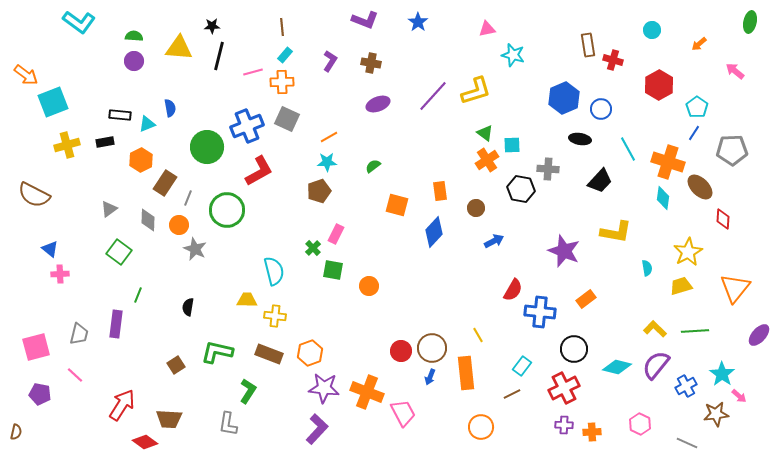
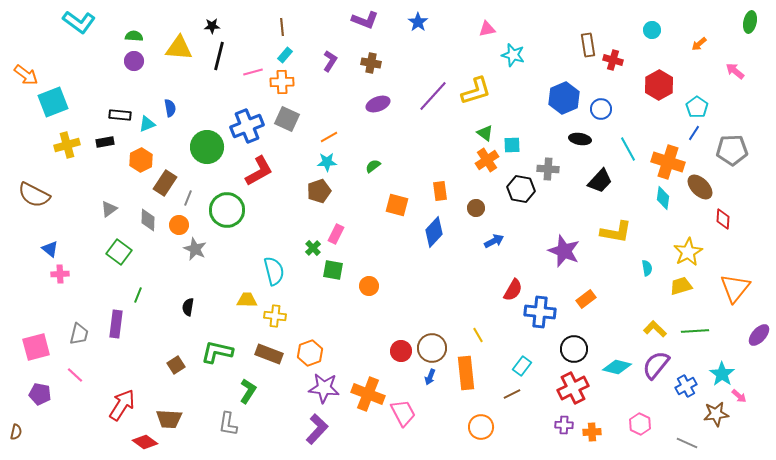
red cross at (564, 388): moved 9 px right
orange cross at (367, 392): moved 1 px right, 2 px down
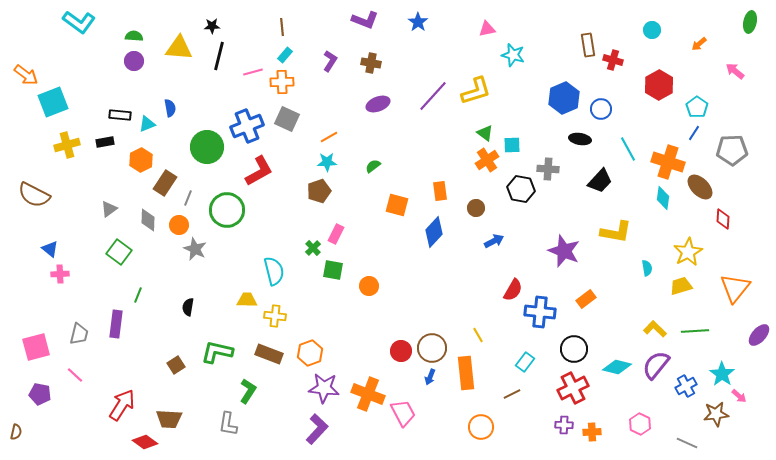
cyan rectangle at (522, 366): moved 3 px right, 4 px up
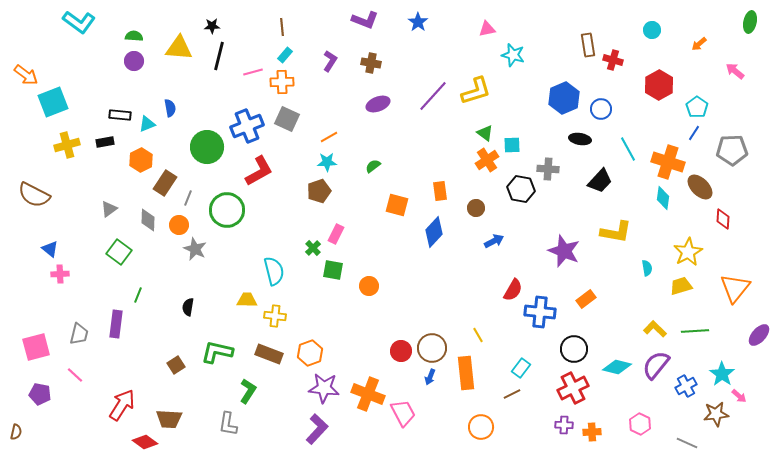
cyan rectangle at (525, 362): moved 4 px left, 6 px down
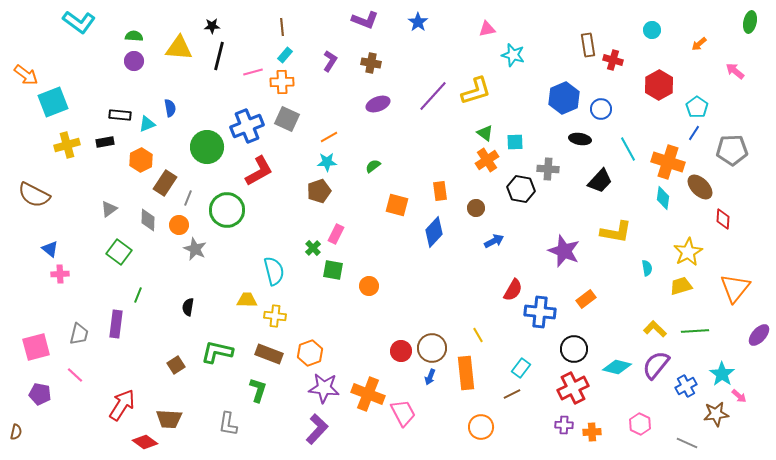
cyan square at (512, 145): moved 3 px right, 3 px up
green L-shape at (248, 391): moved 10 px right, 1 px up; rotated 15 degrees counterclockwise
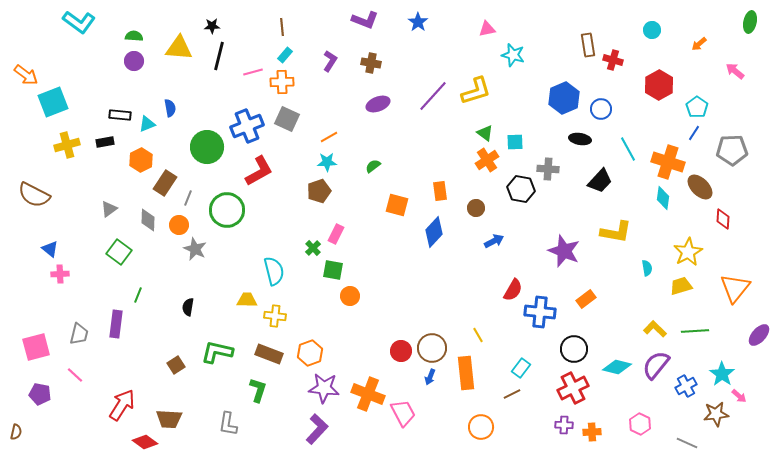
orange circle at (369, 286): moved 19 px left, 10 px down
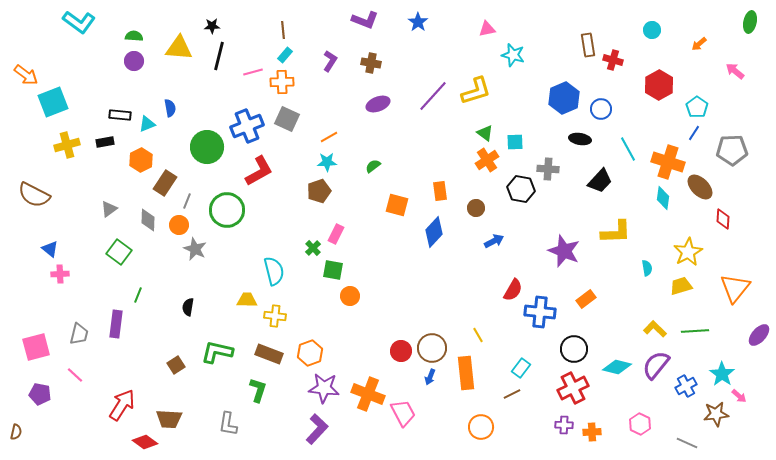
brown line at (282, 27): moved 1 px right, 3 px down
gray line at (188, 198): moved 1 px left, 3 px down
yellow L-shape at (616, 232): rotated 12 degrees counterclockwise
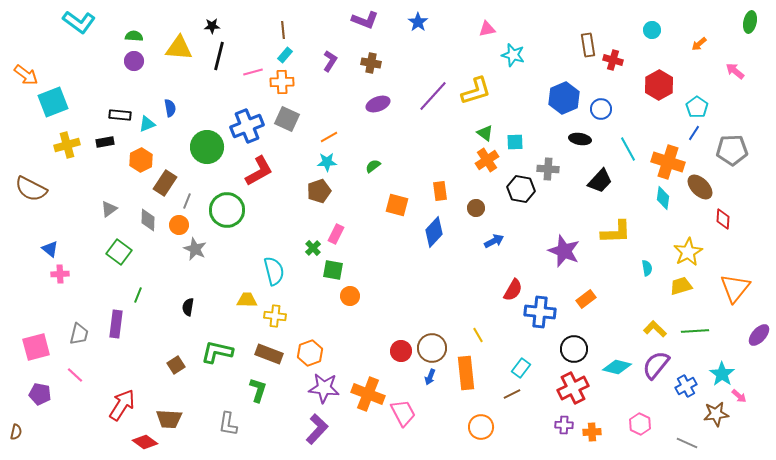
brown semicircle at (34, 195): moved 3 px left, 6 px up
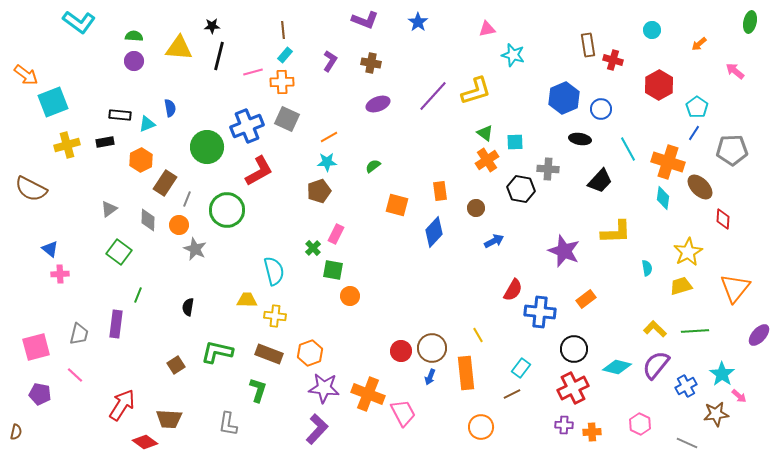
gray line at (187, 201): moved 2 px up
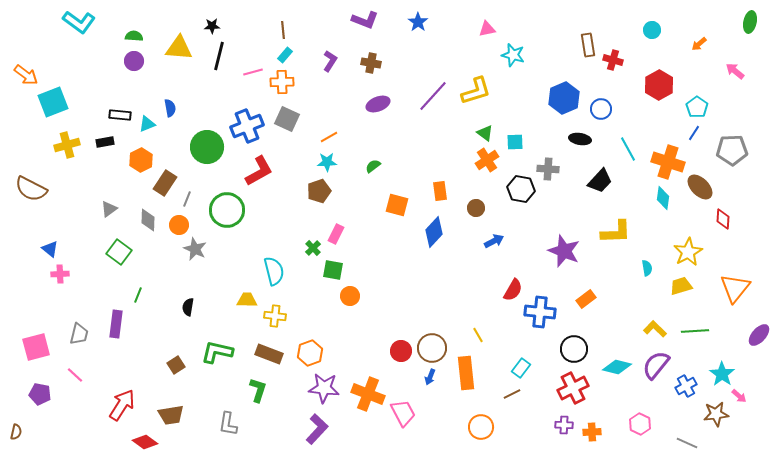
brown trapezoid at (169, 419): moved 2 px right, 4 px up; rotated 12 degrees counterclockwise
